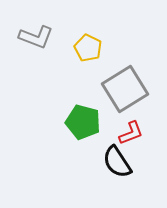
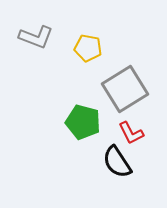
yellow pentagon: rotated 16 degrees counterclockwise
red L-shape: rotated 84 degrees clockwise
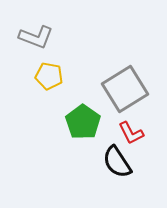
yellow pentagon: moved 39 px left, 28 px down
green pentagon: rotated 20 degrees clockwise
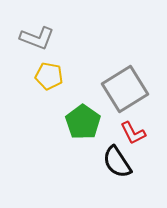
gray L-shape: moved 1 px right, 1 px down
red L-shape: moved 2 px right
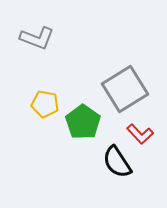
yellow pentagon: moved 4 px left, 28 px down
red L-shape: moved 7 px right, 1 px down; rotated 16 degrees counterclockwise
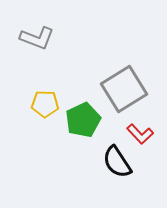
gray square: moved 1 px left
yellow pentagon: rotated 8 degrees counterclockwise
green pentagon: moved 2 px up; rotated 12 degrees clockwise
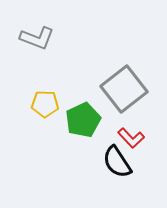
gray square: rotated 6 degrees counterclockwise
red L-shape: moved 9 px left, 4 px down
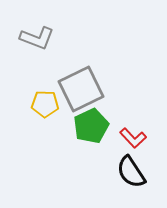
gray square: moved 43 px left; rotated 12 degrees clockwise
green pentagon: moved 8 px right, 6 px down
red L-shape: moved 2 px right
black semicircle: moved 14 px right, 10 px down
